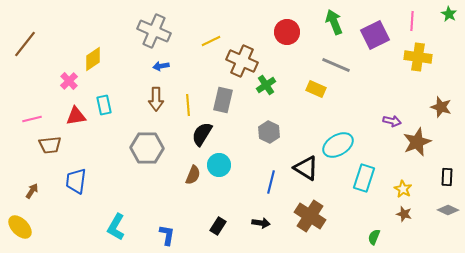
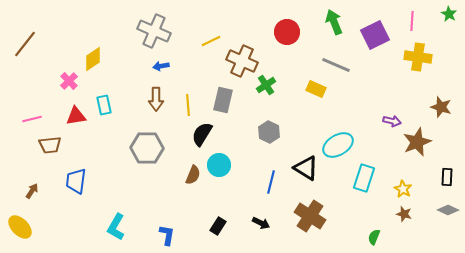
black arrow at (261, 223): rotated 18 degrees clockwise
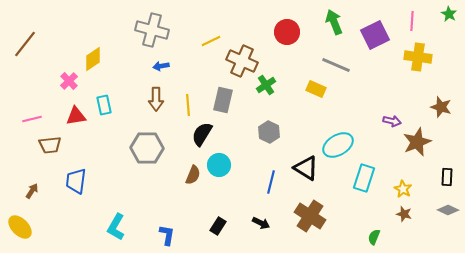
gray cross at (154, 31): moved 2 px left, 1 px up; rotated 8 degrees counterclockwise
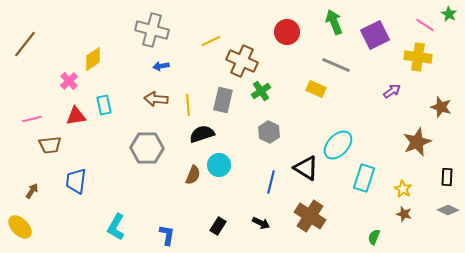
pink line at (412, 21): moved 13 px right, 4 px down; rotated 60 degrees counterclockwise
green cross at (266, 85): moved 5 px left, 6 px down
brown arrow at (156, 99): rotated 95 degrees clockwise
purple arrow at (392, 121): moved 30 px up; rotated 48 degrees counterclockwise
black semicircle at (202, 134): rotated 40 degrees clockwise
cyan ellipse at (338, 145): rotated 16 degrees counterclockwise
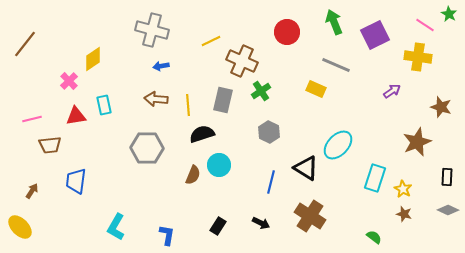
cyan rectangle at (364, 178): moved 11 px right
green semicircle at (374, 237): rotated 105 degrees clockwise
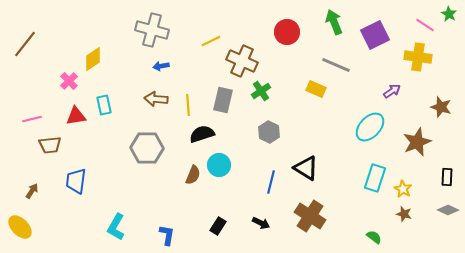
cyan ellipse at (338, 145): moved 32 px right, 18 px up
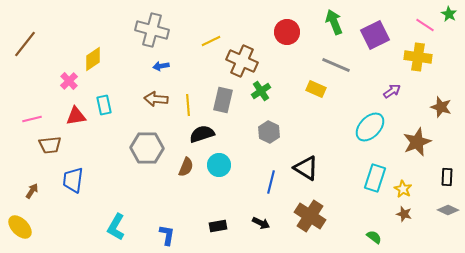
brown semicircle at (193, 175): moved 7 px left, 8 px up
blue trapezoid at (76, 181): moved 3 px left, 1 px up
black rectangle at (218, 226): rotated 48 degrees clockwise
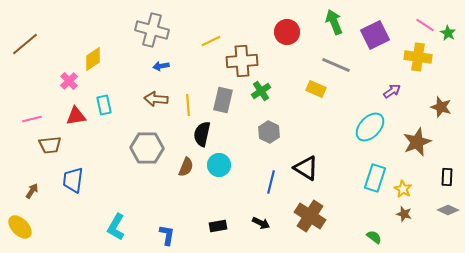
green star at (449, 14): moved 1 px left, 19 px down
brown line at (25, 44): rotated 12 degrees clockwise
brown cross at (242, 61): rotated 28 degrees counterclockwise
black semicircle at (202, 134): rotated 60 degrees counterclockwise
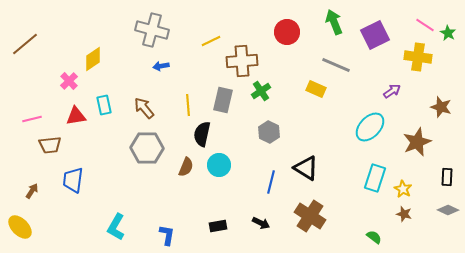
brown arrow at (156, 99): moved 12 px left, 9 px down; rotated 45 degrees clockwise
